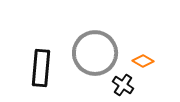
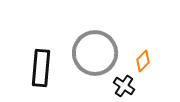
orange diamond: rotated 75 degrees counterclockwise
black cross: moved 1 px right, 1 px down
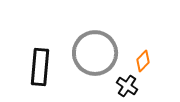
black rectangle: moved 1 px left, 1 px up
black cross: moved 3 px right
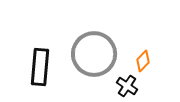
gray circle: moved 1 px left, 1 px down
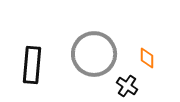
orange diamond: moved 4 px right, 3 px up; rotated 45 degrees counterclockwise
black rectangle: moved 8 px left, 2 px up
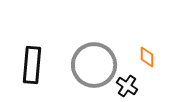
gray circle: moved 11 px down
orange diamond: moved 1 px up
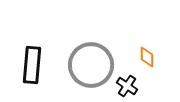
gray circle: moved 3 px left
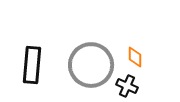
orange diamond: moved 12 px left
black cross: rotated 10 degrees counterclockwise
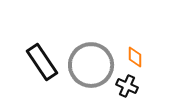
black rectangle: moved 10 px right, 3 px up; rotated 39 degrees counterclockwise
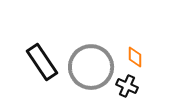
gray circle: moved 2 px down
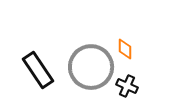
orange diamond: moved 10 px left, 8 px up
black rectangle: moved 4 px left, 8 px down
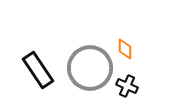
gray circle: moved 1 px left, 1 px down
